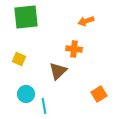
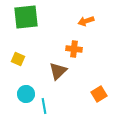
yellow square: moved 1 px left
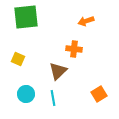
cyan line: moved 9 px right, 8 px up
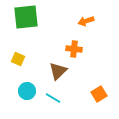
cyan circle: moved 1 px right, 3 px up
cyan line: rotated 49 degrees counterclockwise
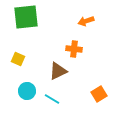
brown triangle: rotated 18 degrees clockwise
cyan line: moved 1 px left, 1 px down
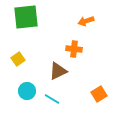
yellow square: rotated 32 degrees clockwise
